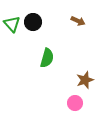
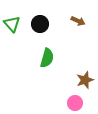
black circle: moved 7 px right, 2 px down
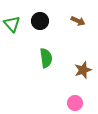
black circle: moved 3 px up
green semicircle: moved 1 px left; rotated 24 degrees counterclockwise
brown star: moved 2 px left, 10 px up
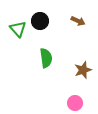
green triangle: moved 6 px right, 5 px down
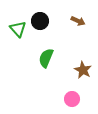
green semicircle: rotated 150 degrees counterclockwise
brown star: rotated 24 degrees counterclockwise
pink circle: moved 3 px left, 4 px up
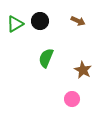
green triangle: moved 3 px left, 5 px up; rotated 42 degrees clockwise
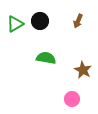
brown arrow: rotated 88 degrees clockwise
green semicircle: rotated 78 degrees clockwise
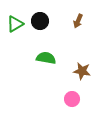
brown star: moved 1 px left, 1 px down; rotated 18 degrees counterclockwise
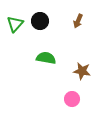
green triangle: rotated 18 degrees counterclockwise
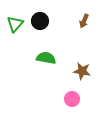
brown arrow: moved 6 px right
